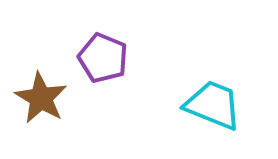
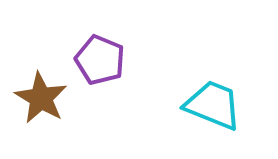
purple pentagon: moved 3 px left, 2 px down
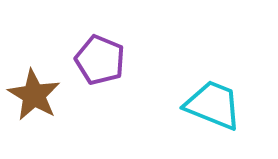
brown star: moved 7 px left, 3 px up
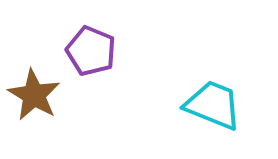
purple pentagon: moved 9 px left, 9 px up
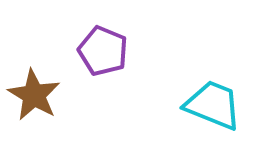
purple pentagon: moved 12 px right
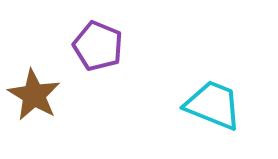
purple pentagon: moved 5 px left, 5 px up
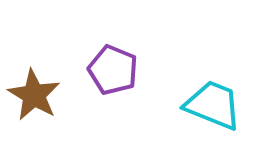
purple pentagon: moved 15 px right, 24 px down
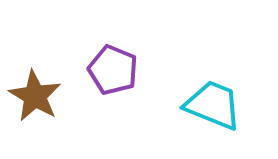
brown star: moved 1 px right, 1 px down
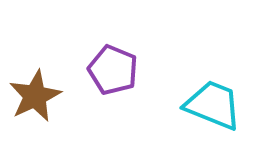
brown star: rotated 16 degrees clockwise
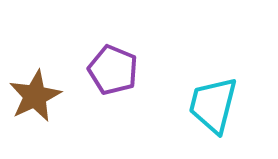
cyan trapezoid: rotated 98 degrees counterclockwise
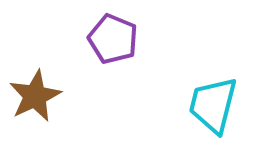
purple pentagon: moved 31 px up
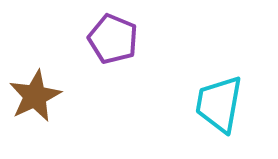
cyan trapezoid: moved 6 px right, 1 px up; rotated 4 degrees counterclockwise
